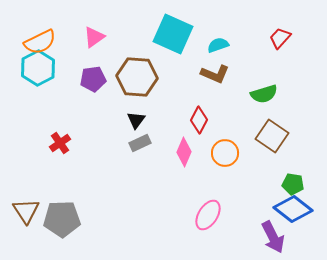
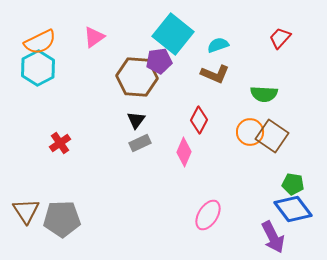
cyan square: rotated 15 degrees clockwise
purple pentagon: moved 66 px right, 18 px up
green semicircle: rotated 20 degrees clockwise
orange circle: moved 25 px right, 21 px up
blue diamond: rotated 15 degrees clockwise
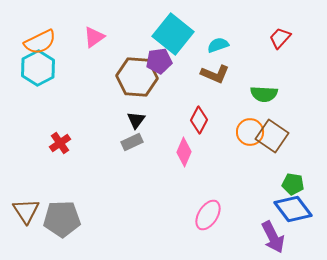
gray rectangle: moved 8 px left, 1 px up
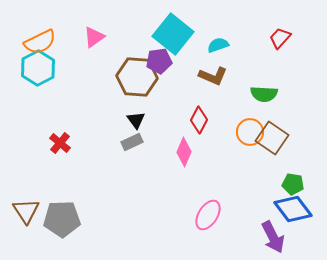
brown L-shape: moved 2 px left, 2 px down
black triangle: rotated 12 degrees counterclockwise
brown square: moved 2 px down
red cross: rotated 15 degrees counterclockwise
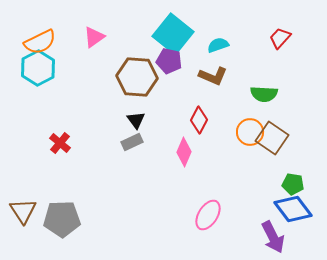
purple pentagon: moved 10 px right; rotated 20 degrees clockwise
brown triangle: moved 3 px left
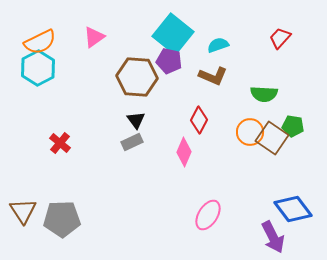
green pentagon: moved 58 px up
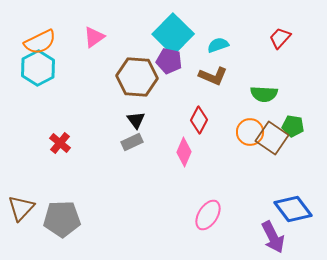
cyan square: rotated 6 degrees clockwise
brown triangle: moved 2 px left, 3 px up; rotated 16 degrees clockwise
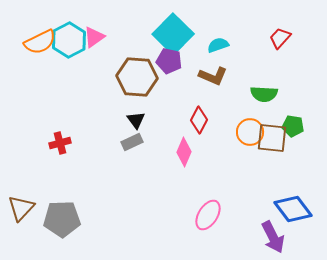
cyan hexagon: moved 31 px right, 28 px up
brown square: rotated 28 degrees counterclockwise
red cross: rotated 35 degrees clockwise
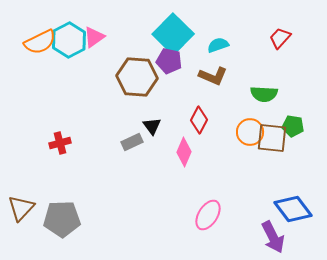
black triangle: moved 16 px right, 6 px down
